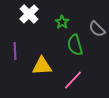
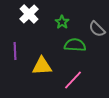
green semicircle: rotated 110 degrees clockwise
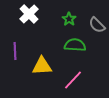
green star: moved 7 px right, 3 px up
gray semicircle: moved 4 px up
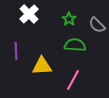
purple line: moved 1 px right
pink line: rotated 15 degrees counterclockwise
